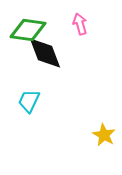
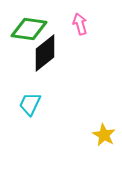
green diamond: moved 1 px right, 1 px up
black diamond: rotated 72 degrees clockwise
cyan trapezoid: moved 1 px right, 3 px down
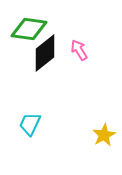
pink arrow: moved 1 px left, 26 px down; rotated 15 degrees counterclockwise
cyan trapezoid: moved 20 px down
yellow star: rotated 15 degrees clockwise
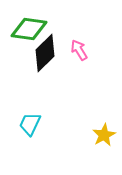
black diamond: rotated 6 degrees counterclockwise
